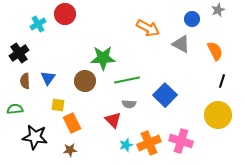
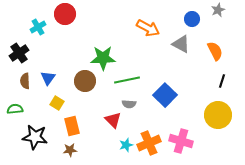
cyan cross: moved 3 px down
yellow square: moved 1 px left, 2 px up; rotated 24 degrees clockwise
orange rectangle: moved 3 px down; rotated 12 degrees clockwise
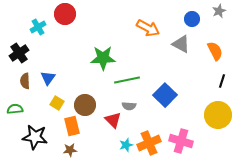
gray star: moved 1 px right, 1 px down
brown circle: moved 24 px down
gray semicircle: moved 2 px down
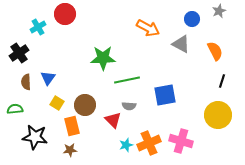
brown semicircle: moved 1 px right, 1 px down
blue square: rotated 35 degrees clockwise
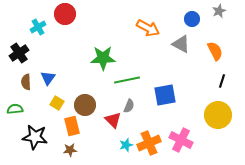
gray semicircle: rotated 72 degrees counterclockwise
pink cross: moved 1 px up; rotated 10 degrees clockwise
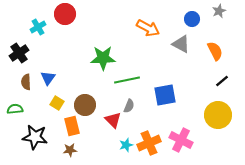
black line: rotated 32 degrees clockwise
